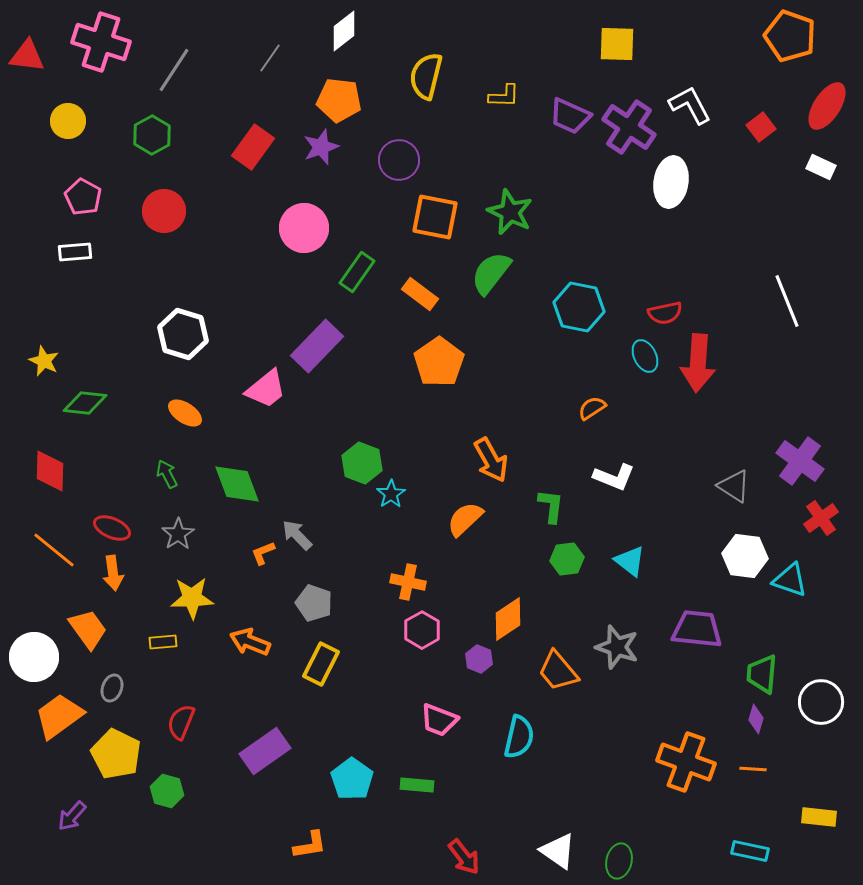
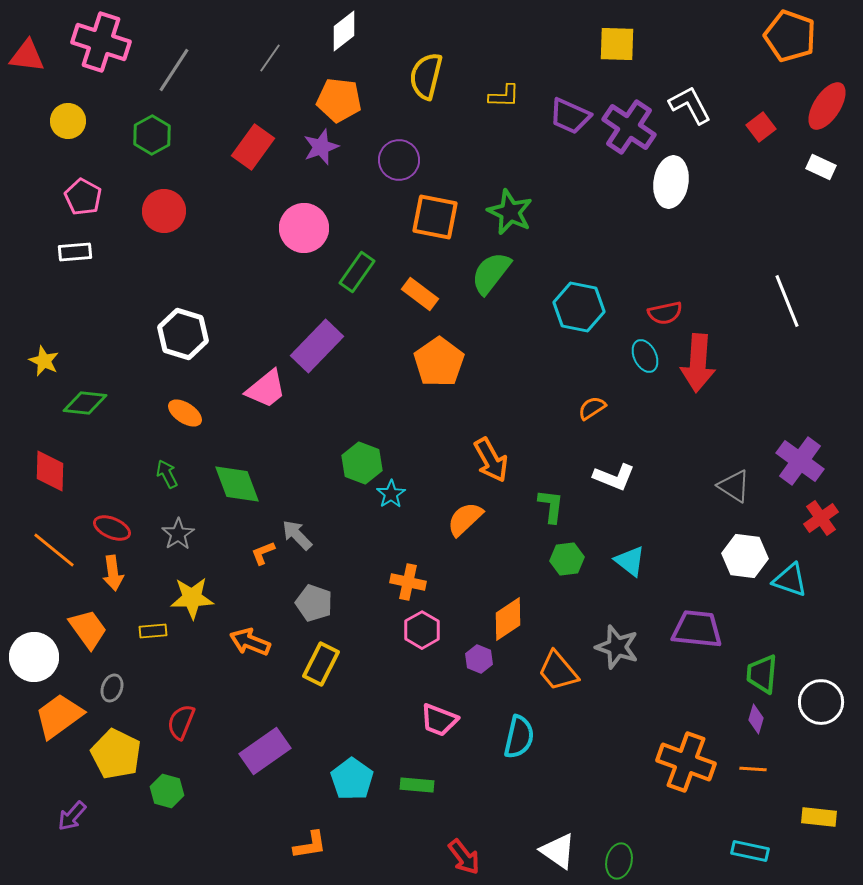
yellow rectangle at (163, 642): moved 10 px left, 11 px up
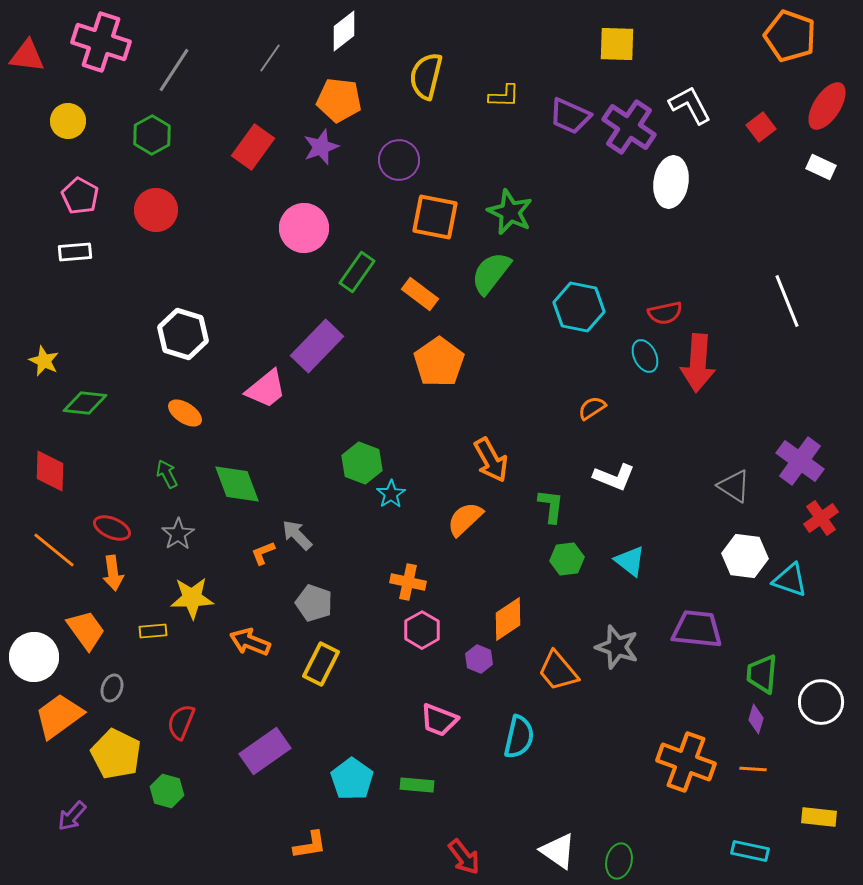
pink pentagon at (83, 197): moved 3 px left, 1 px up
red circle at (164, 211): moved 8 px left, 1 px up
orange trapezoid at (88, 629): moved 2 px left, 1 px down
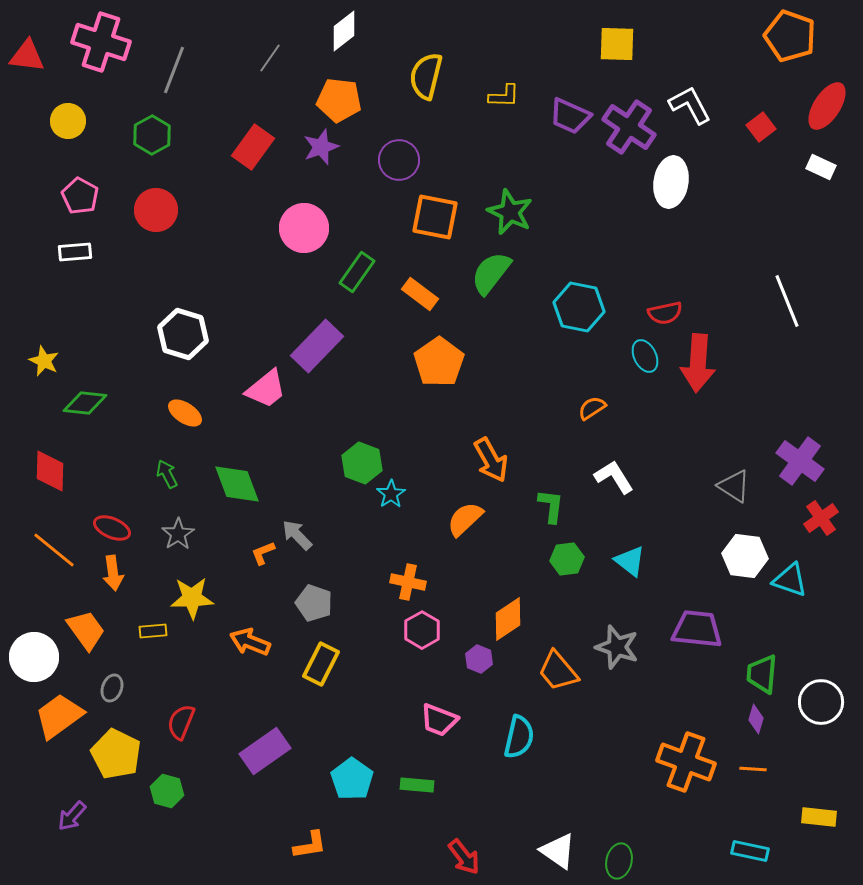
gray line at (174, 70): rotated 12 degrees counterclockwise
white L-shape at (614, 477): rotated 144 degrees counterclockwise
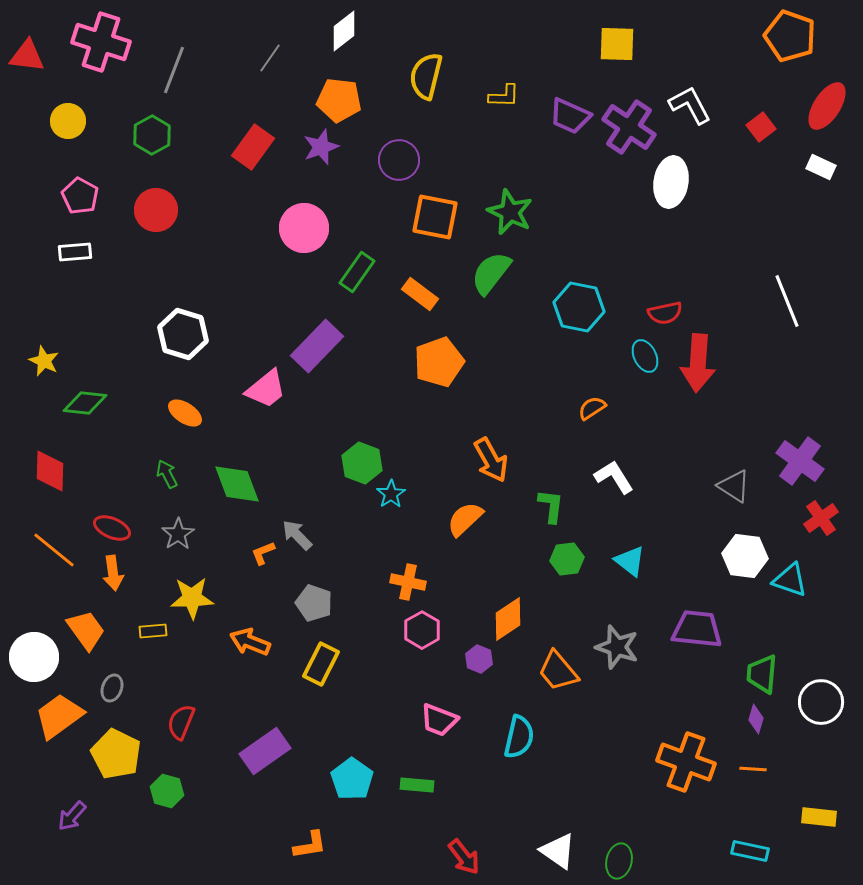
orange pentagon at (439, 362): rotated 15 degrees clockwise
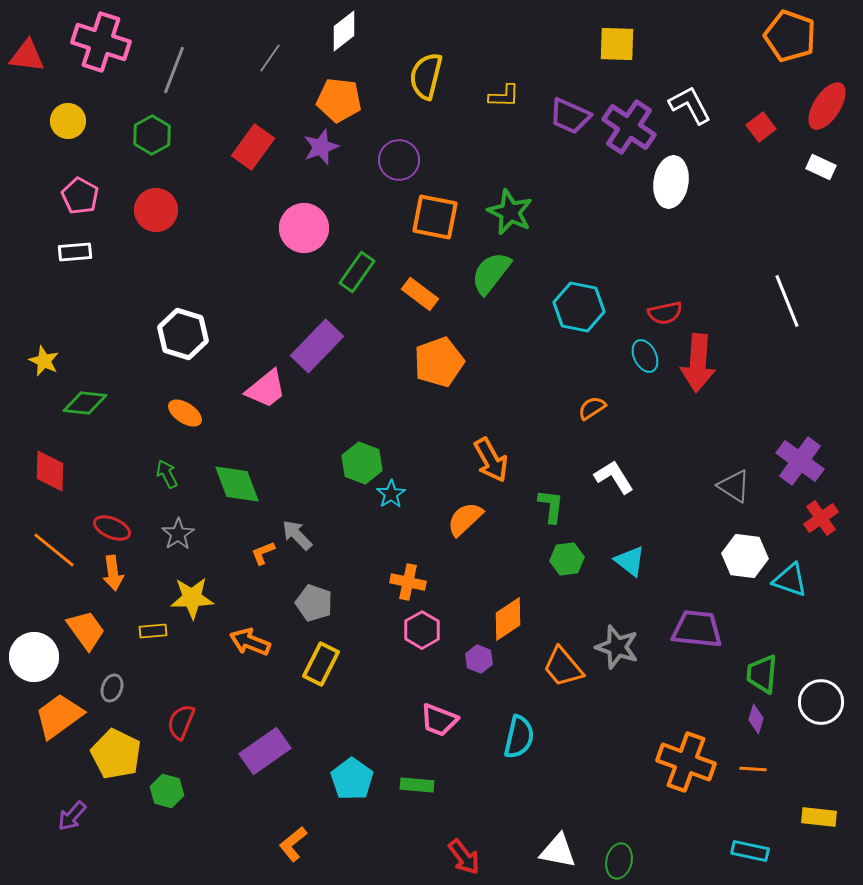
orange trapezoid at (558, 671): moved 5 px right, 4 px up
orange L-shape at (310, 845): moved 17 px left, 1 px up; rotated 150 degrees clockwise
white triangle at (558, 851): rotated 24 degrees counterclockwise
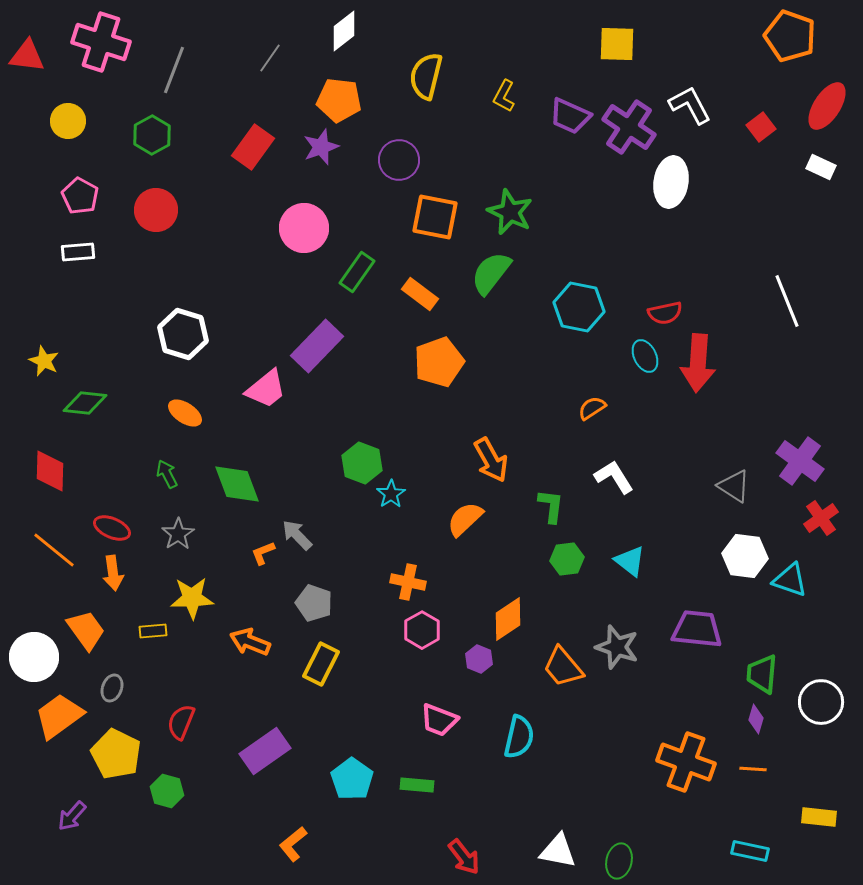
yellow L-shape at (504, 96): rotated 116 degrees clockwise
white rectangle at (75, 252): moved 3 px right
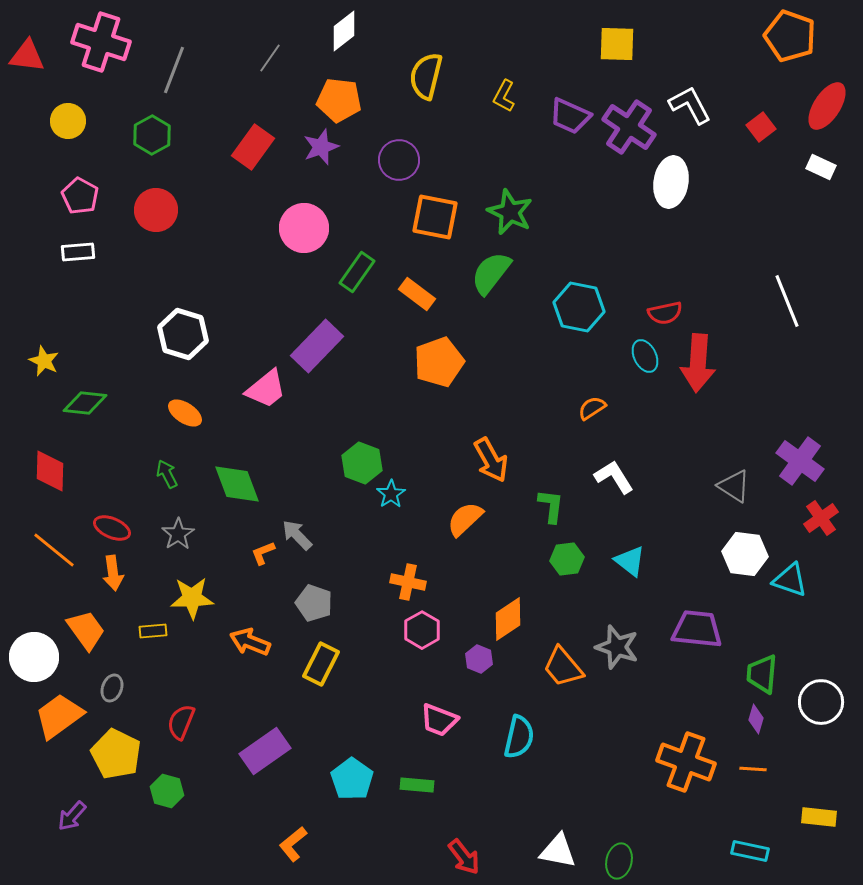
orange rectangle at (420, 294): moved 3 px left
white hexagon at (745, 556): moved 2 px up
